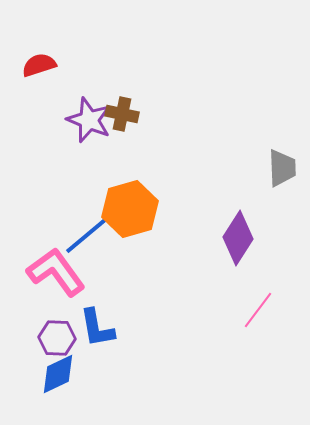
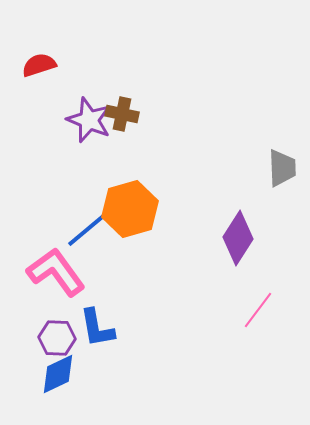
blue line: moved 2 px right, 7 px up
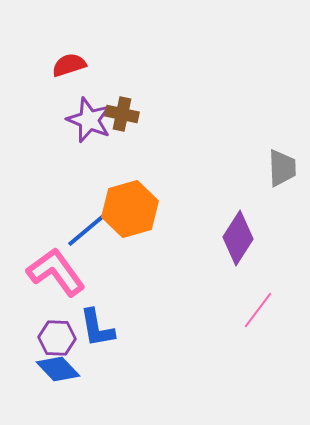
red semicircle: moved 30 px right
blue diamond: moved 5 px up; rotated 72 degrees clockwise
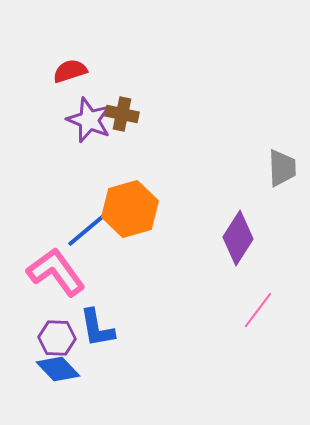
red semicircle: moved 1 px right, 6 px down
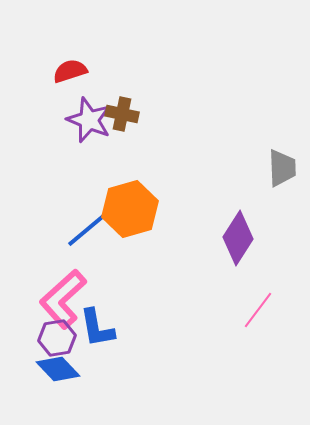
pink L-shape: moved 7 px right, 27 px down; rotated 96 degrees counterclockwise
purple hexagon: rotated 12 degrees counterclockwise
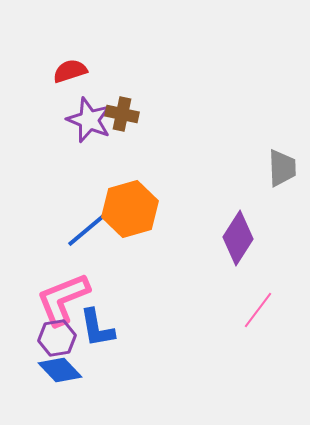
pink L-shape: rotated 20 degrees clockwise
blue diamond: moved 2 px right, 1 px down
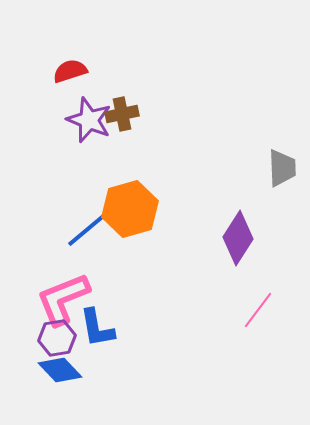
brown cross: rotated 24 degrees counterclockwise
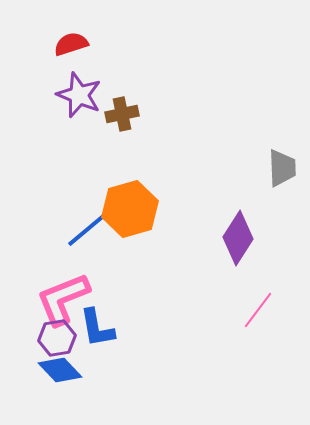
red semicircle: moved 1 px right, 27 px up
purple star: moved 10 px left, 25 px up
